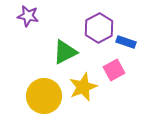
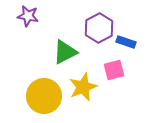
pink square: rotated 15 degrees clockwise
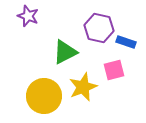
purple star: rotated 10 degrees clockwise
purple hexagon: rotated 20 degrees counterclockwise
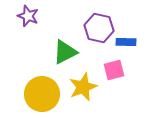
blue rectangle: rotated 18 degrees counterclockwise
yellow circle: moved 2 px left, 2 px up
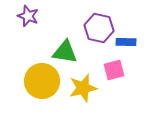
green triangle: rotated 36 degrees clockwise
yellow star: moved 1 px down; rotated 8 degrees clockwise
yellow circle: moved 13 px up
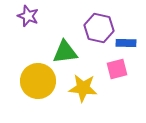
blue rectangle: moved 1 px down
green triangle: rotated 16 degrees counterclockwise
pink square: moved 3 px right, 1 px up
yellow circle: moved 4 px left
yellow star: rotated 20 degrees clockwise
